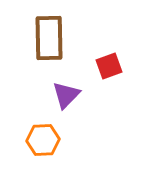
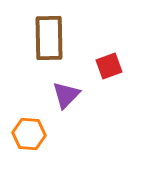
orange hexagon: moved 14 px left, 6 px up; rotated 8 degrees clockwise
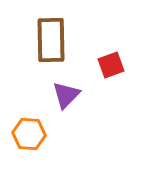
brown rectangle: moved 2 px right, 2 px down
red square: moved 2 px right, 1 px up
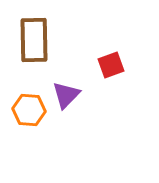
brown rectangle: moved 17 px left
orange hexagon: moved 24 px up
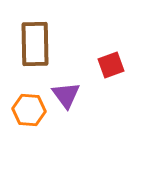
brown rectangle: moved 1 px right, 4 px down
purple triangle: rotated 20 degrees counterclockwise
